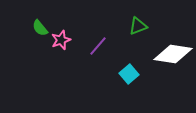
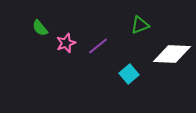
green triangle: moved 2 px right, 1 px up
pink star: moved 5 px right, 3 px down
purple line: rotated 10 degrees clockwise
white diamond: moved 1 px left; rotated 6 degrees counterclockwise
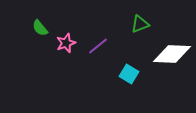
green triangle: moved 1 px up
cyan square: rotated 18 degrees counterclockwise
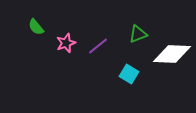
green triangle: moved 2 px left, 10 px down
green semicircle: moved 4 px left, 1 px up
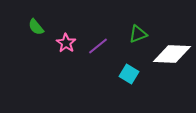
pink star: rotated 18 degrees counterclockwise
